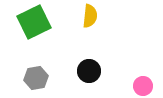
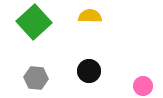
yellow semicircle: rotated 95 degrees counterclockwise
green square: rotated 16 degrees counterclockwise
gray hexagon: rotated 15 degrees clockwise
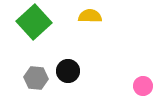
black circle: moved 21 px left
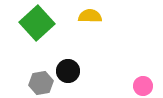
green square: moved 3 px right, 1 px down
gray hexagon: moved 5 px right, 5 px down; rotated 15 degrees counterclockwise
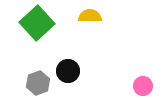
gray hexagon: moved 3 px left; rotated 10 degrees counterclockwise
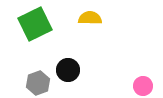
yellow semicircle: moved 2 px down
green square: moved 2 px left, 1 px down; rotated 16 degrees clockwise
black circle: moved 1 px up
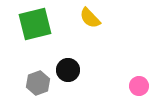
yellow semicircle: rotated 135 degrees counterclockwise
green square: rotated 12 degrees clockwise
pink circle: moved 4 px left
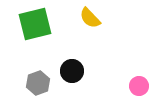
black circle: moved 4 px right, 1 px down
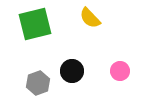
pink circle: moved 19 px left, 15 px up
